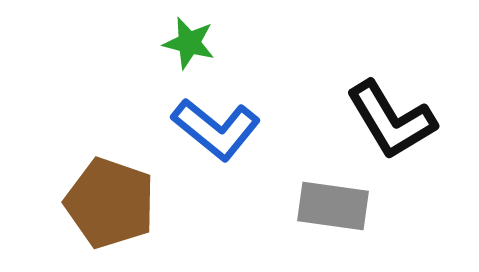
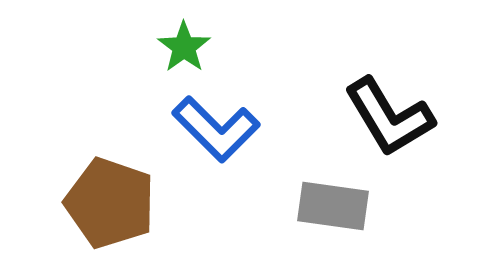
green star: moved 5 px left, 4 px down; rotated 22 degrees clockwise
black L-shape: moved 2 px left, 3 px up
blue L-shape: rotated 6 degrees clockwise
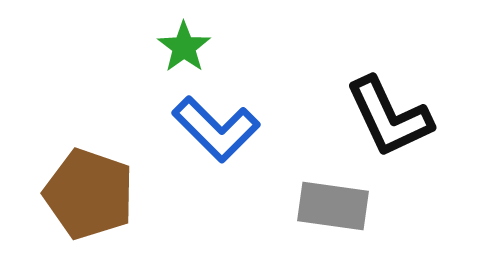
black L-shape: rotated 6 degrees clockwise
brown pentagon: moved 21 px left, 9 px up
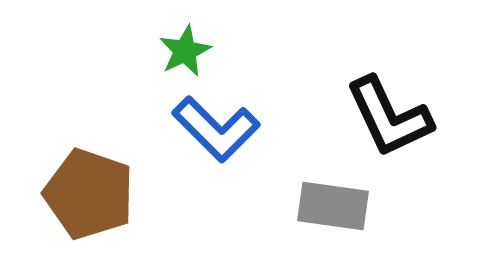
green star: moved 1 px right, 4 px down; rotated 10 degrees clockwise
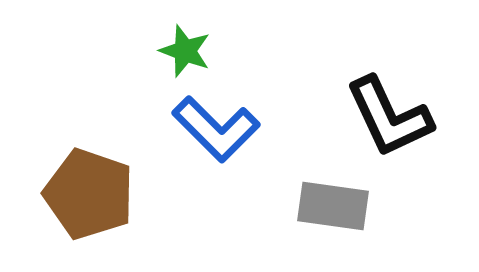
green star: rotated 26 degrees counterclockwise
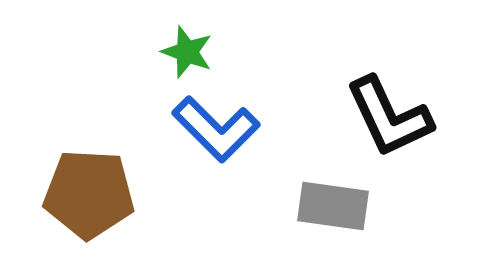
green star: moved 2 px right, 1 px down
brown pentagon: rotated 16 degrees counterclockwise
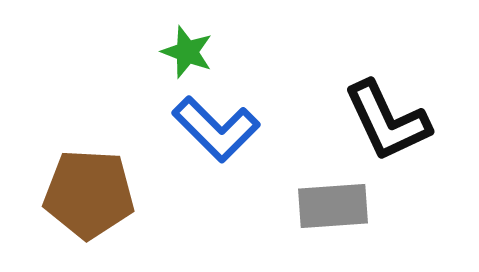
black L-shape: moved 2 px left, 4 px down
gray rectangle: rotated 12 degrees counterclockwise
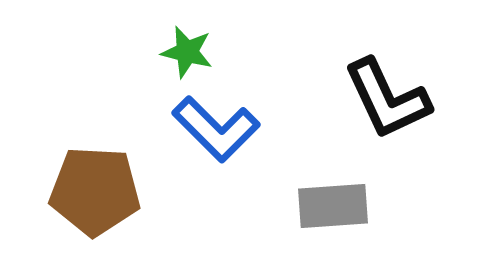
green star: rotated 6 degrees counterclockwise
black L-shape: moved 22 px up
brown pentagon: moved 6 px right, 3 px up
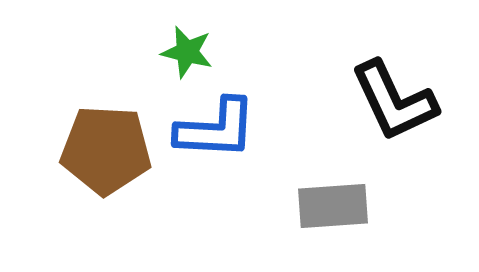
black L-shape: moved 7 px right, 2 px down
blue L-shape: rotated 42 degrees counterclockwise
brown pentagon: moved 11 px right, 41 px up
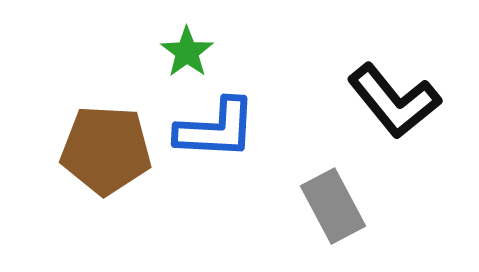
green star: rotated 22 degrees clockwise
black L-shape: rotated 14 degrees counterclockwise
gray rectangle: rotated 66 degrees clockwise
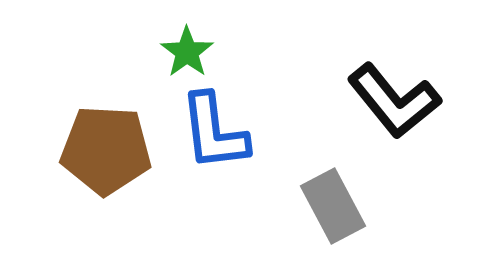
blue L-shape: moved 2 px left, 3 px down; rotated 80 degrees clockwise
